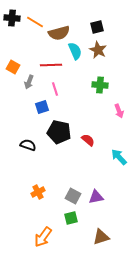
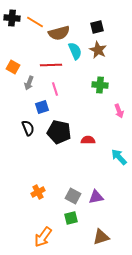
gray arrow: moved 1 px down
red semicircle: rotated 40 degrees counterclockwise
black semicircle: moved 17 px up; rotated 49 degrees clockwise
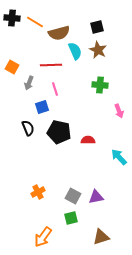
orange square: moved 1 px left
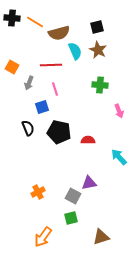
purple triangle: moved 7 px left, 14 px up
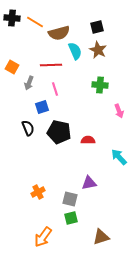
gray square: moved 3 px left, 3 px down; rotated 14 degrees counterclockwise
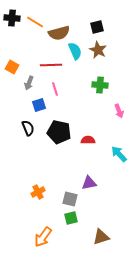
blue square: moved 3 px left, 2 px up
cyan arrow: moved 3 px up
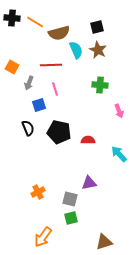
cyan semicircle: moved 1 px right, 1 px up
brown triangle: moved 3 px right, 5 px down
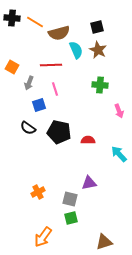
black semicircle: rotated 147 degrees clockwise
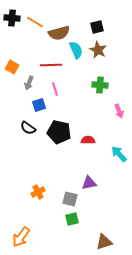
green square: moved 1 px right, 1 px down
orange arrow: moved 22 px left
